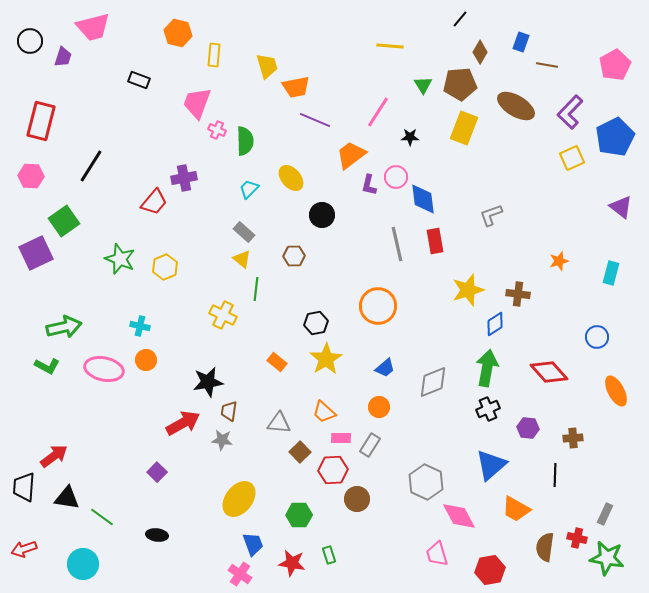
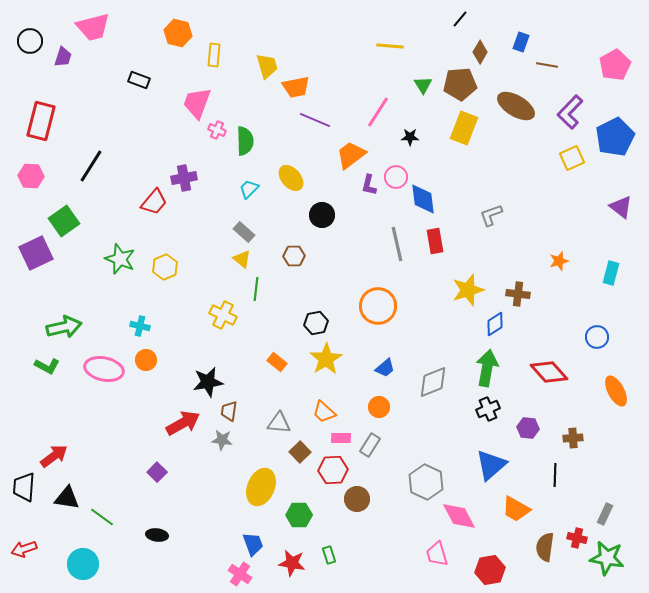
yellow ellipse at (239, 499): moved 22 px right, 12 px up; rotated 15 degrees counterclockwise
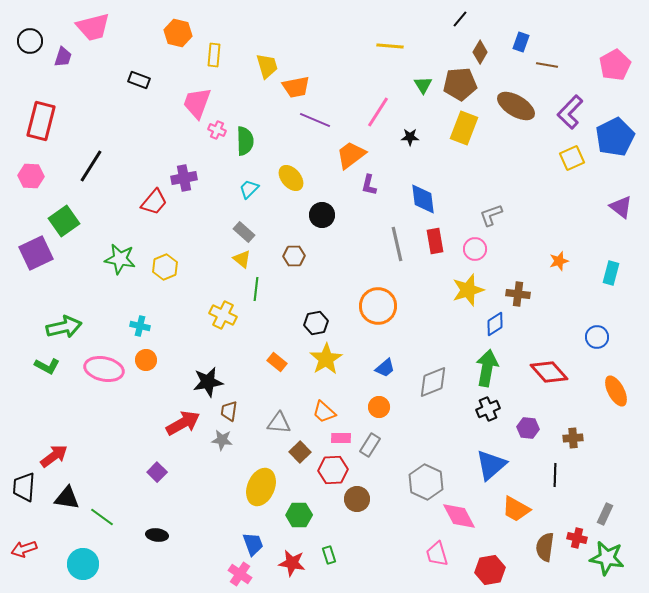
pink circle at (396, 177): moved 79 px right, 72 px down
green star at (120, 259): rotated 12 degrees counterclockwise
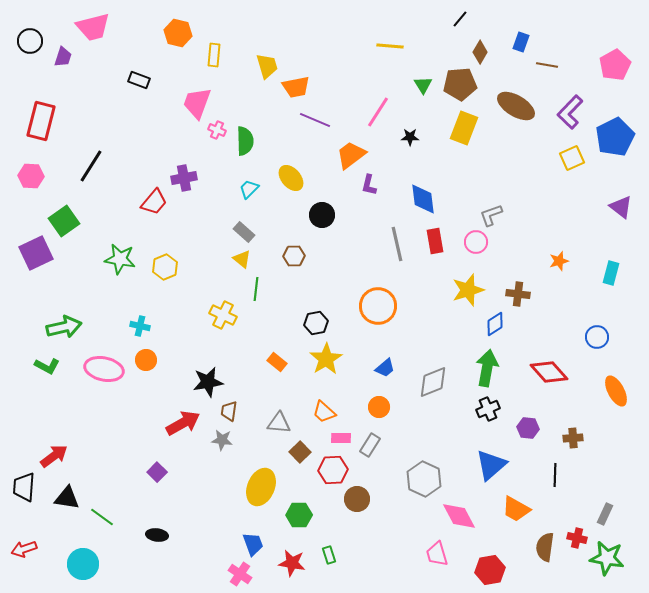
pink circle at (475, 249): moved 1 px right, 7 px up
gray hexagon at (426, 482): moved 2 px left, 3 px up
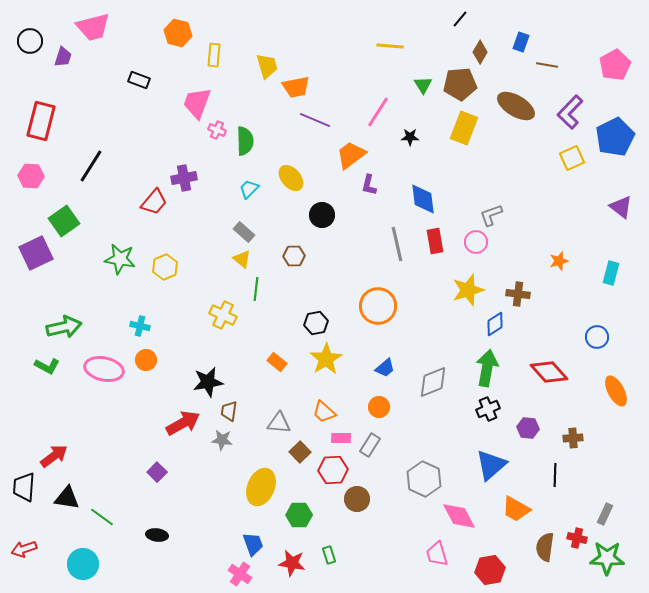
green star at (607, 558): rotated 8 degrees counterclockwise
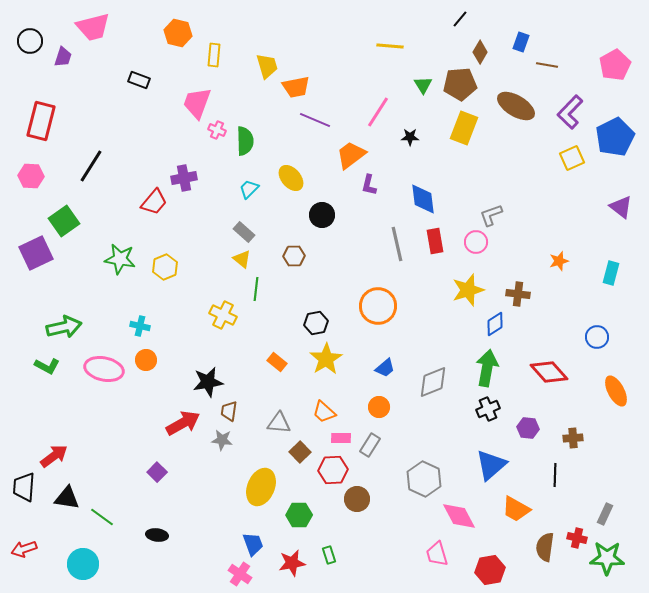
red star at (292, 563): rotated 20 degrees counterclockwise
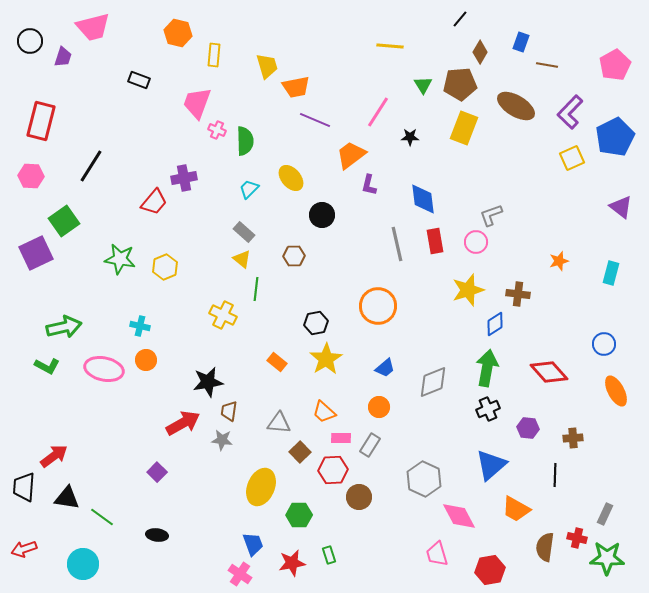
blue circle at (597, 337): moved 7 px right, 7 px down
brown circle at (357, 499): moved 2 px right, 2 px up
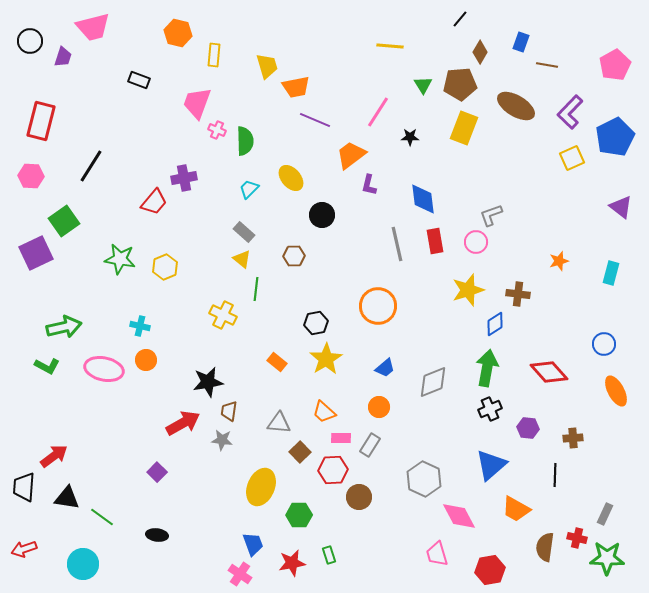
black cross at (488, 409): moved 2 px right
